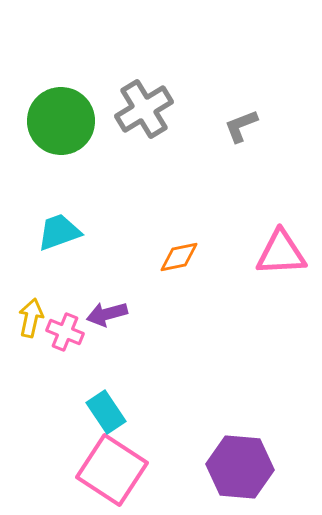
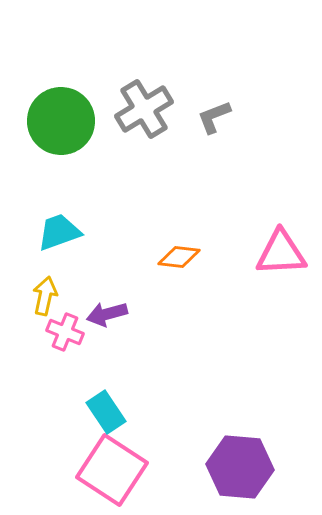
gray L-shape: moved 27 px left, 9 px up
orange diamond: rotated 18 degrees clockwise
yellow arrow: moved 14 px right, 22 px up
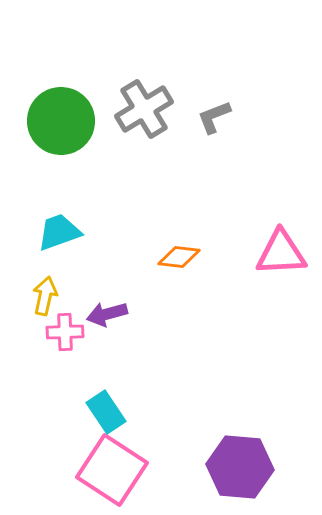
pink cross: rotated 24 degrees counterclockwise
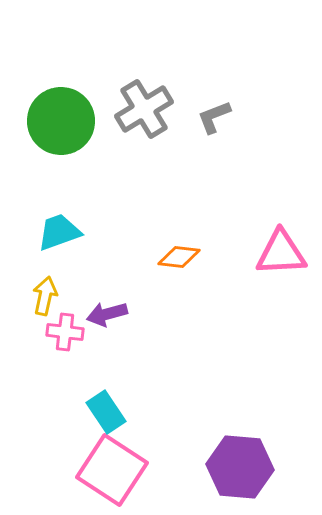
pink cross: rotated 9 degrees clockwise
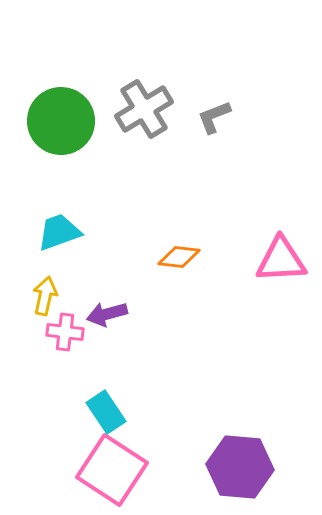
pink triangle: moved 7 px down
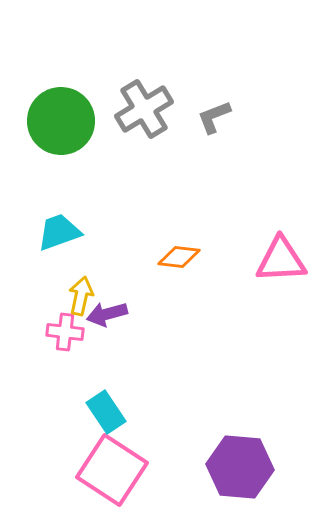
yellow arrow: moved 36 px right
